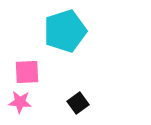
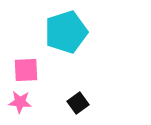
cyan pentagon: moved 1 px right, 1 px down
pink square: moved 1 px left, 2 px up
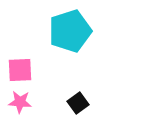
cyan pentagon: moved 4 px right, 1 px up
pink square: moved 6 px left
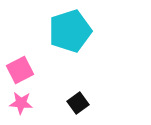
pink square: rotated 24 degrees counterclockwise
pink star: moved 1 px right, 1 px down
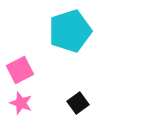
pink star: rotated 15 degrees clockwise
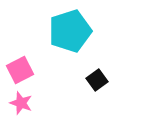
black square: moved 19 px right, 23 px up
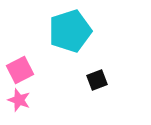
black square: rotated 15 degrees clockwise
pink star: moved 2 px left, 3 px up
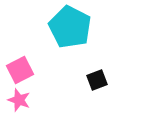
cyan pentagon: moved 4 px up; rotated 27 degrees counterclockwise
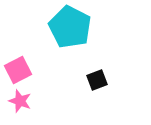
pink square: moved 2 px left
pink star: moved 1 px right, 1 px down
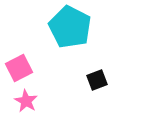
pink square: moved 1 px right, 2 px up
pink star: moved 6 px right; rotated 10 degrees clockwise
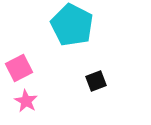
cyan pentagon: moved 2 px right, 2 px up
black square: moved 1 px left, 1 px down
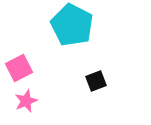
pink star: rotated 20 degrees clockwise
